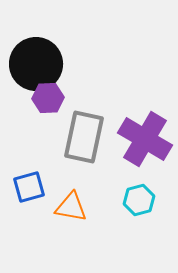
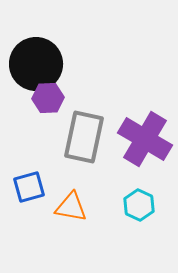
cyan hexagon: moved 5 px down; rotated 20 degrees counterclockwise
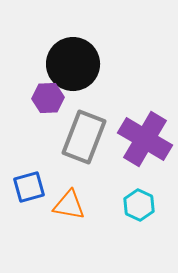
black circle: moved 37 px right
gray rectangle: rotated 9 degrees clockwise
orange triangle: moved 2 px left, 2 px up
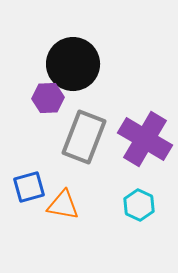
orange triangle: moved 6 px left
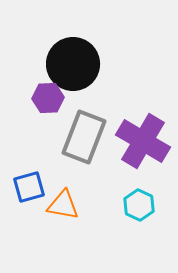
purple cross: moved 2 px left, 2 px down
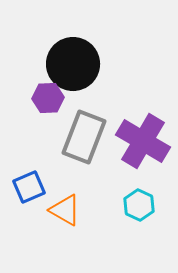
blue square: rotated 8 degrees counterclockwise
orange triangle: moved 2 px right, 5 px down; rotated 20 degrees clockwise
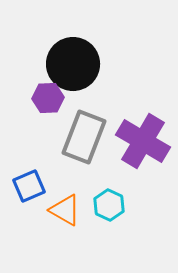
blue square: moved 1 px up
cyan hexagon: moved 30 px left
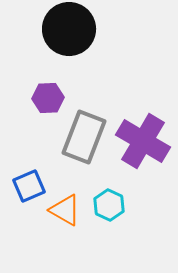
black circle: moved 4 px left, 35 px up
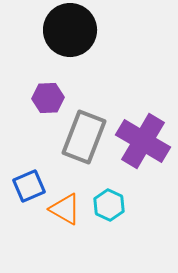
black circle: moved 1 px right, 1 px down
orange triangle: moved 1 px up
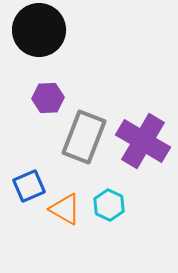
black circle: moved 31 px left
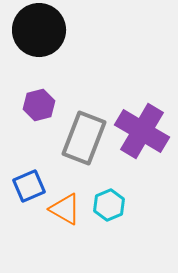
purple hexagon: moved 9 px left, 7 px down; rotated 12 degrees counterclockwise
gray rectangle: moved 1 px down
purple cross: moved 1 px left, 10 px up
cyan hexagon: rotated 12 degrees clockwise
